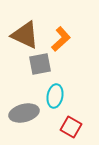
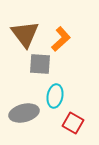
brown triangle: moved 1 px up; rotated 28 degrees clockwise
gray square: rotated 15 degrees clockwise
red square: moved 2 px right, 4 px up
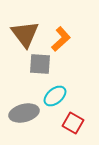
cyan ellipse: rotated 40 degrees clockwise
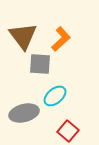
brown triangle: moved 2 px left, 2 px down
red square: moved 5 px left, 8 px down; rotated 10 degrees clockwise
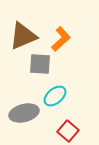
brown triangle: rotated 44 degrees clockwise
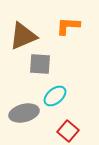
orange L-shape: moved 7 px right, 13 px up; rotated 135 degrees counterclockwise
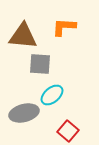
orange L-shape: moved 4 px left, 1 px down
brown triangle: rotated 28 degrees clockwise
cyan ellipse: moved 3 px left, 1 px up
